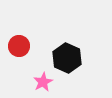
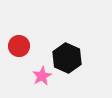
pink star: moved 1 px left, 6 px up
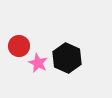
pink star: moved 4 px left, 13 px up; rotated 18 degrees counterclockwise
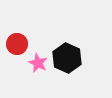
red circle: moved 2 px left, 2 px up
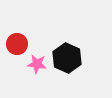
pink star: moved 1 px left, 1 px down; rotated 18 degrees counterclockwise
